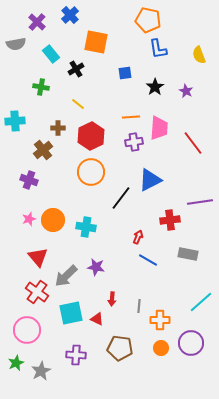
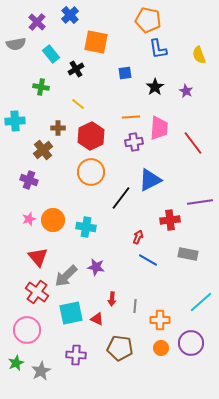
gray line at (139, 306): moved 4 px left
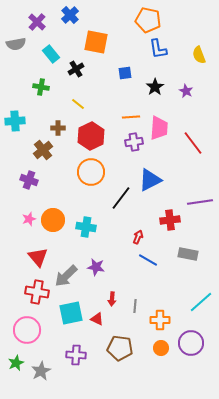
red cross at (37, 292): rotated 25 degrees counterclockwise
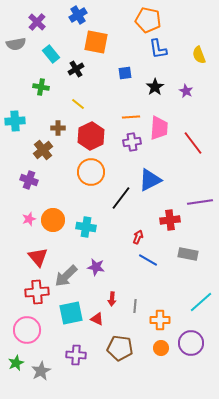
blue cross at (70, 15): moved 8 px right; rotated 12 degrees clockwise
purple cross at (134, 142): moved 2 px left
red cross at (37, 292): rotated 15 degrees counterclockwise
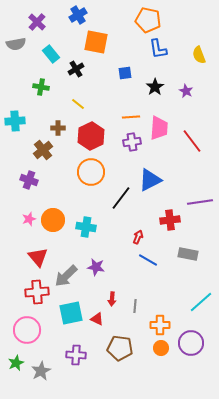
red line at (193, 143): moved 1 px left, 2 px up
orange cross at (160, 320): moved 5 px down
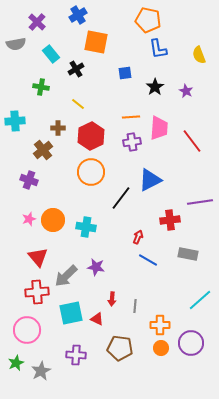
cyan line at (201, 302): moved 1 px left, 2 px up
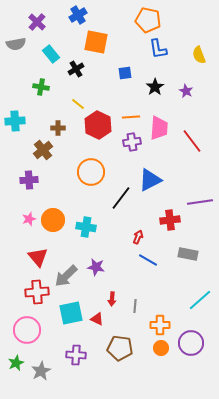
red hexagon at (91, 136): moved 7 px right, 11 px up; rotated 8 degrees counterclockwise
purple cross at (29, 180): rotated 24 degrees counterclockwise
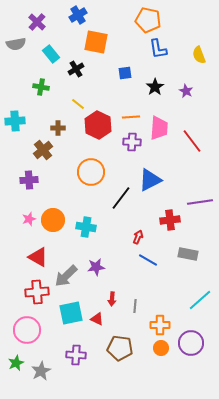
purple cross at (132, 142): rotated 12 degrees clockwise
red triangle at (38, 257): rotated 20 degrees counterclockwise
purple star at (96, 267): rotated 18 degrees counterclockwise
